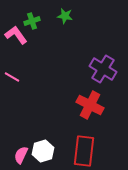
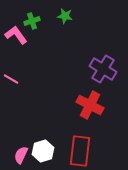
pink line: moved 1 px left, 2 px down
red rectangle: moved 4 px left
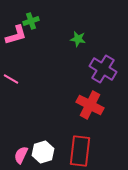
green star: moved 13 px right, 23 px down
green cross: moved 1 px left
pink L-shape: rotated 110 degrees clockwise
white hexagon: moved 1 px down
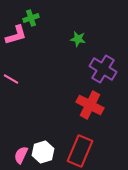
green cross: moved 3 px up
red rectangle: rotated 16 degrees clockwise
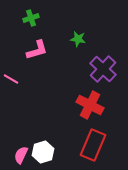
pink L-shape: moved 21 px right, 15 px down
purple cross: rotated 12 degrees clockwise
red rectangle: moved 13 px right, 6 px up
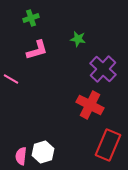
red rectangle: moved 15 px right
pink semicircle: moved 1 px down; rotated 18 degrees counterclockwise
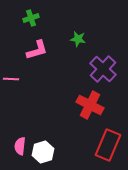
pink line: rotated 28 degrees counterclockwise
pink semicircle: moved 1 px left, 10 px up
